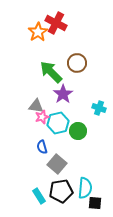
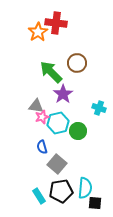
red cross: rotated 20 degrees counterclockwise
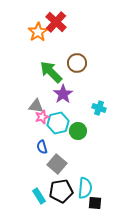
red cross: moved 1 px up; rotated 35 degrees clockwise
